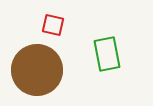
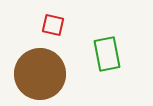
brown circle: moved 3 px right, 4 px down
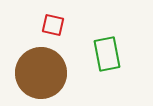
brown circle: moved 1 px right, 1 px up
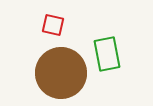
brown circle: moved 20 px right
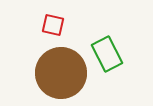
green rectangle: rotated 16 degrees counterclockwise
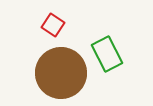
red square: rotated 20 degrees clockwise
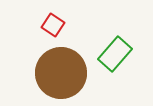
green rectangle: moved 8 px right; rotated 68 degrees clockwise
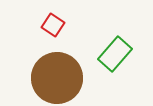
brown circle: moved 4 px left, 5 px down
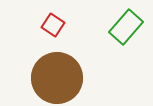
green rectangle: moved 11 px right, 27 px up
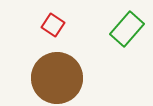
green rectangle: moved 1 px right, 2 px down
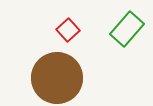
red square: moved 15 px right, 5 px down; rotated 15 degrees clockwise
